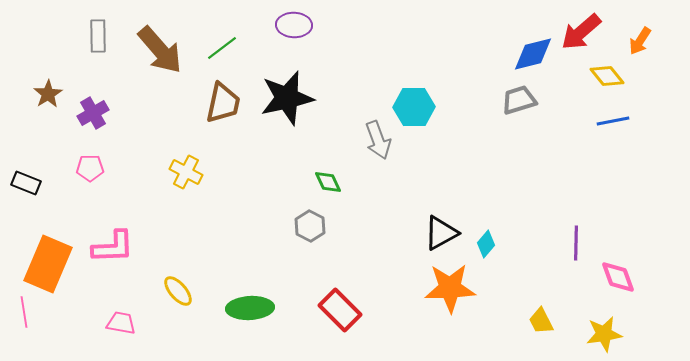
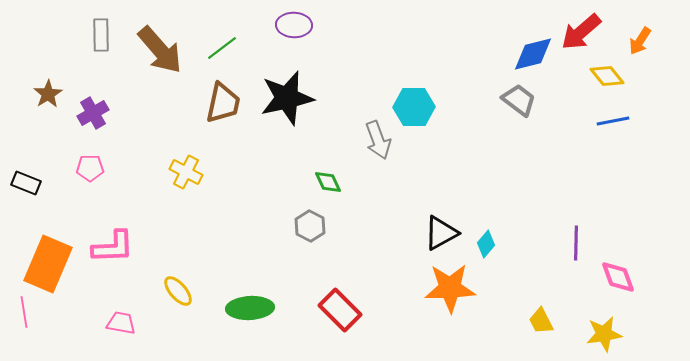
gray rectangle: moved 3 px right, 1 px up
gray trapezoid: rotated 54 degrees clockwise
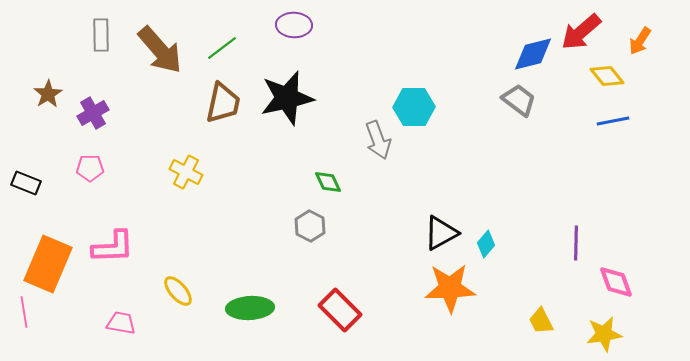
pink diamond: moved 2 px left, 5 px down
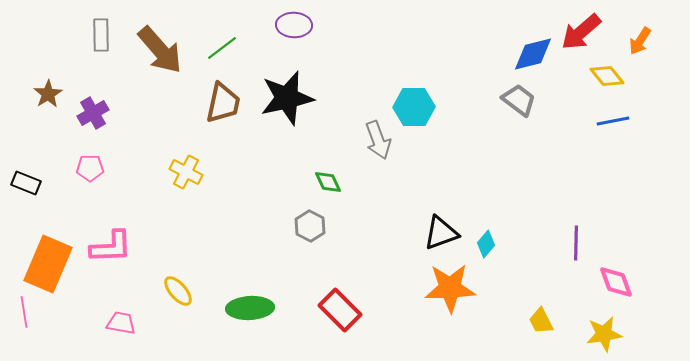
black triangle: rotated 9 degrees clockwise
pink L-shape: moved 2 px left
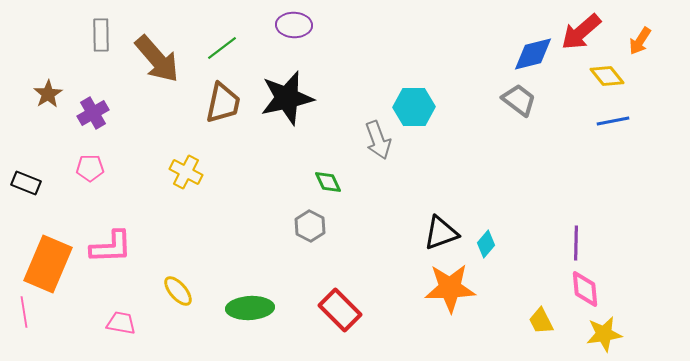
brown arrow: moved 3 px left, 9 px down
pink diamond: moved 31 px left, 7 px down; rotated 15 degrees clockwise
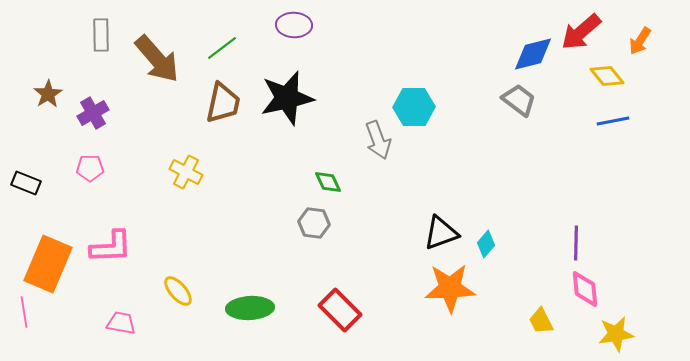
gray hexagon: moved 4 px right, 3 px up; rotated 20 degrees counterclockwise
yellow star: moved 12 px right
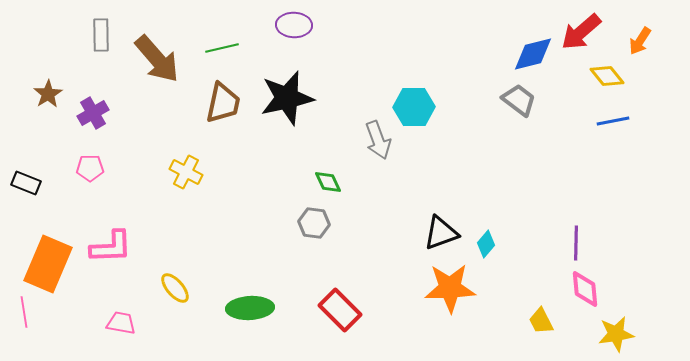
green line: rotated 24 degrees clockwise
yellow ellipse: moved 3 px left, 3 px up
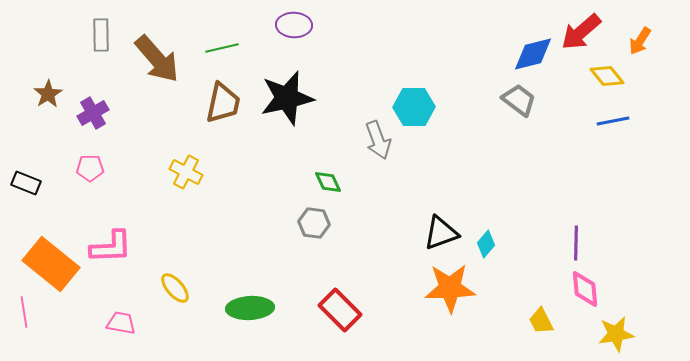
orange rectangle: moved 3 px right; rotated 74 degrees counterclockwise
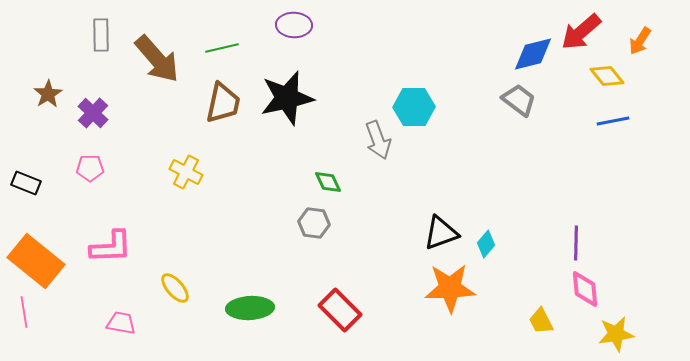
purple cross: rotated 16 degrees counterclockwise
orange rectangle: moved 15 px left, 3 px up
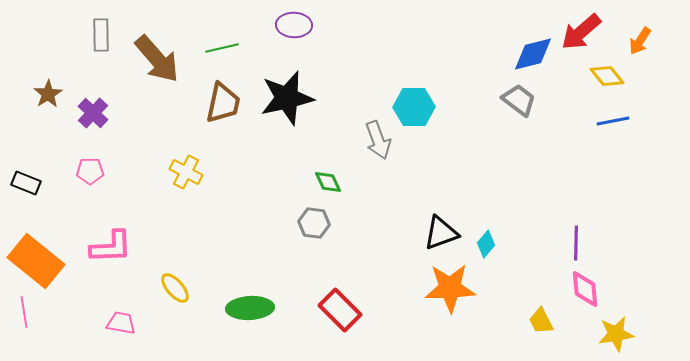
pink pentagon: moved 3 px down
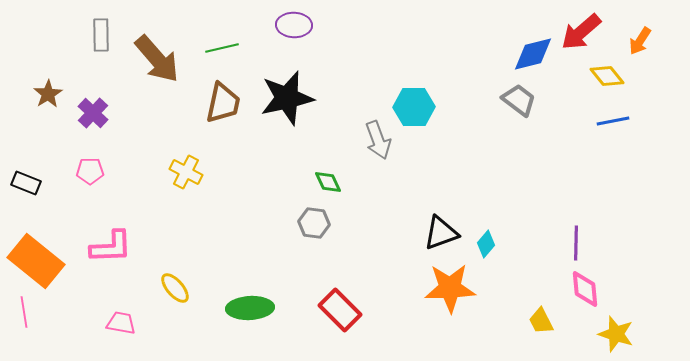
yellow star: rotated 27 degrees clockwise
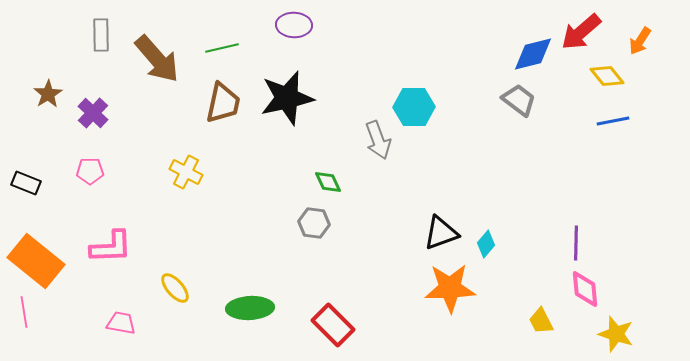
red rectangle: moved 7 px left, 15 px down
